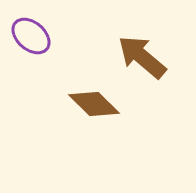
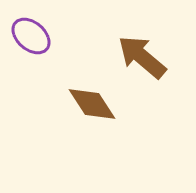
brown diamond: moved 2 px left; rotated 12 degrees clockwise
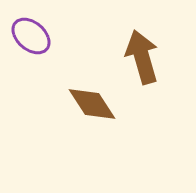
brown arrow: rotated 34 degrees clockwise
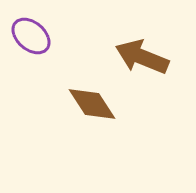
brown arrow: rotated 52 degrees counterclockwise
